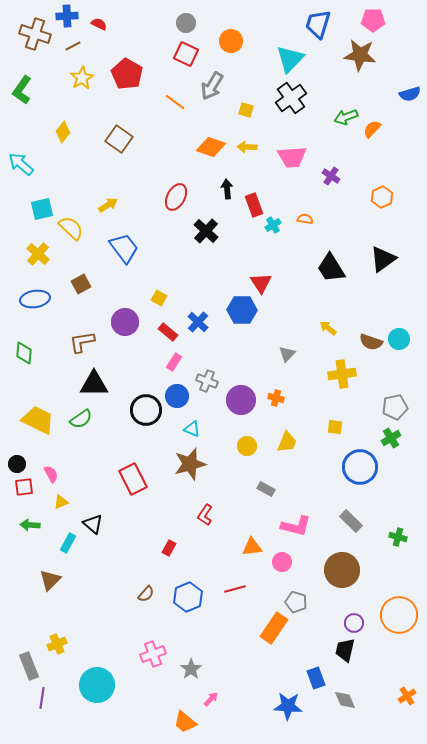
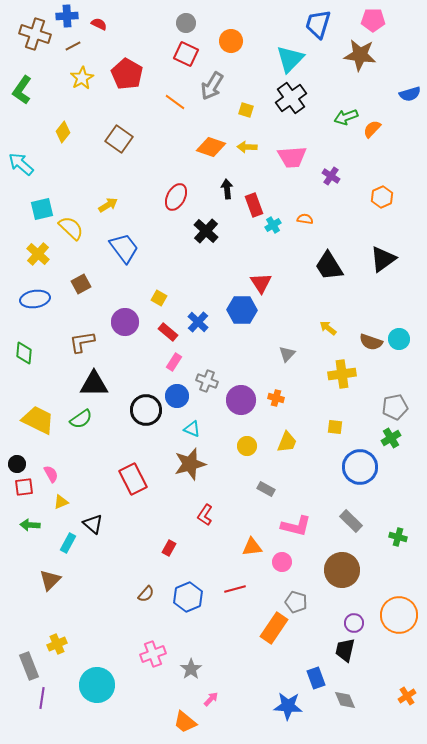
black trapezoid at (331, 268): moved 2 px left, 2 px up
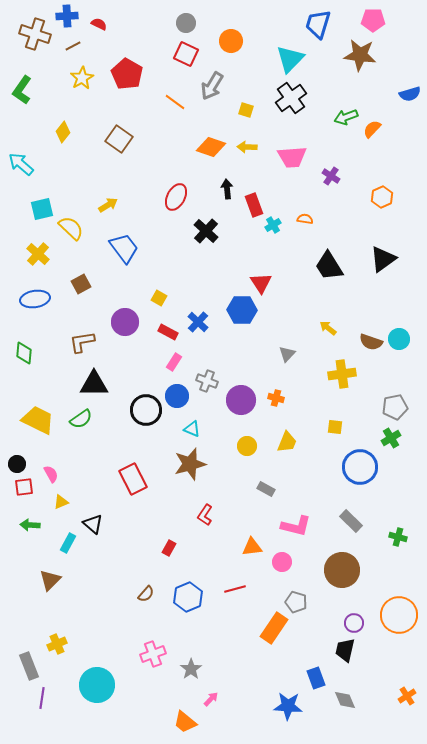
red rectangle at (168, 332): rotated 12 degrees counterclockwise
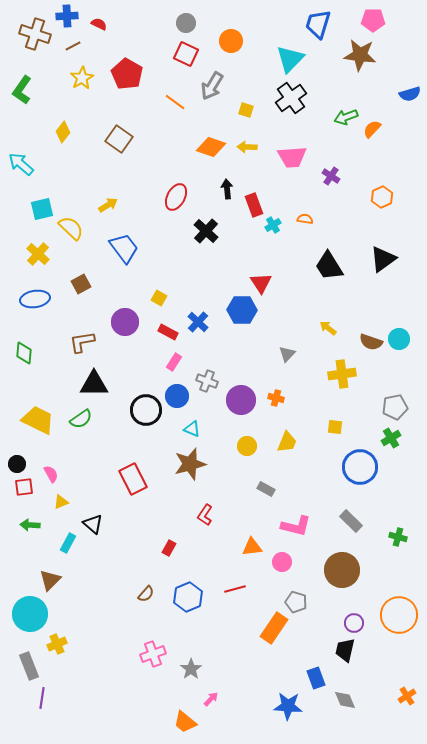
cyan circle at (97, 685): moved 67 px left, 71 px up
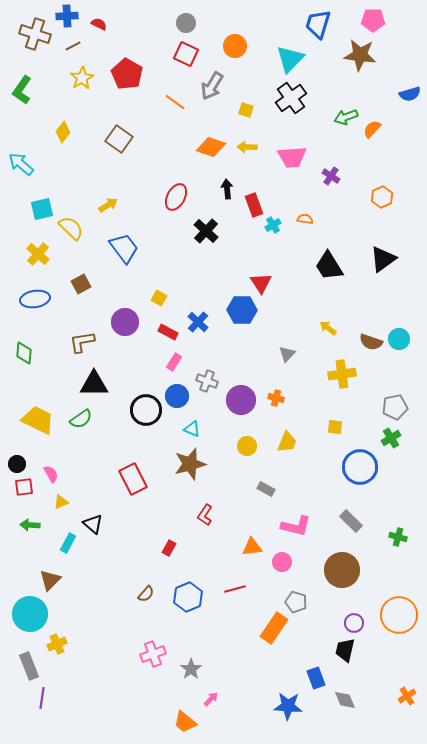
orange circle at (231, 41): moved 4 px right, 5 px down
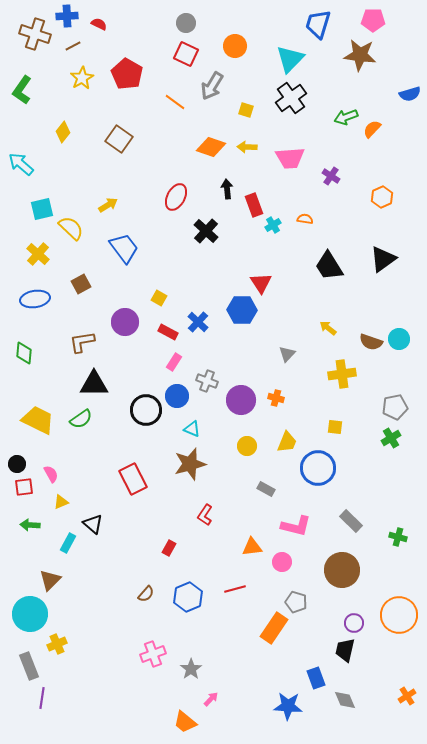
pink trapezoid at (292, 157): moved 2 px left, 1 px down
blue circle at (360, 467): moved 42 px left, 1 px down
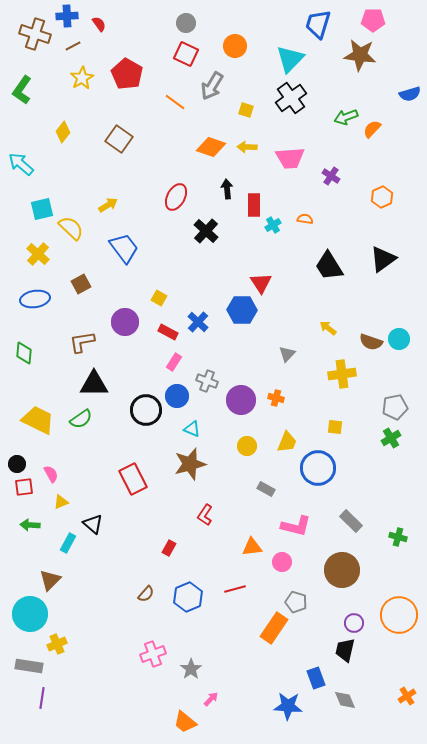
red semicircle at (99, 24): rotated 28 degrees clockwise
red rectangle at (254, 205): rotated 20 degrees clockwise
gray rectangle at (29, 666): rotated 60 degrees counterclockwise
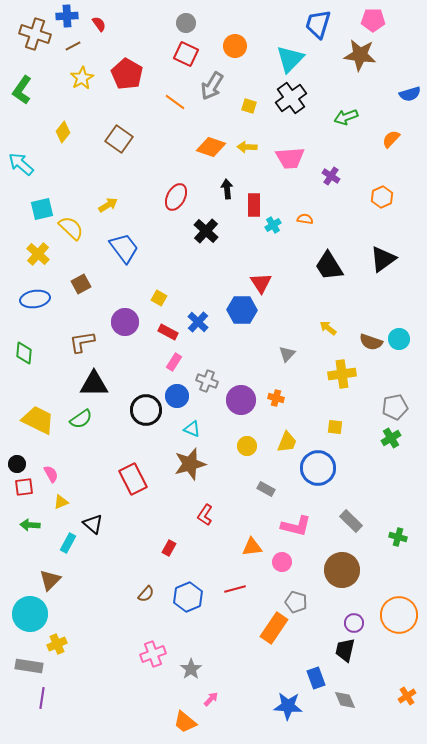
yellow square at (246, 110): moved 3 px right, 4 px up
orange semicircle at (372, 129): moved 19 px right, 10 px down
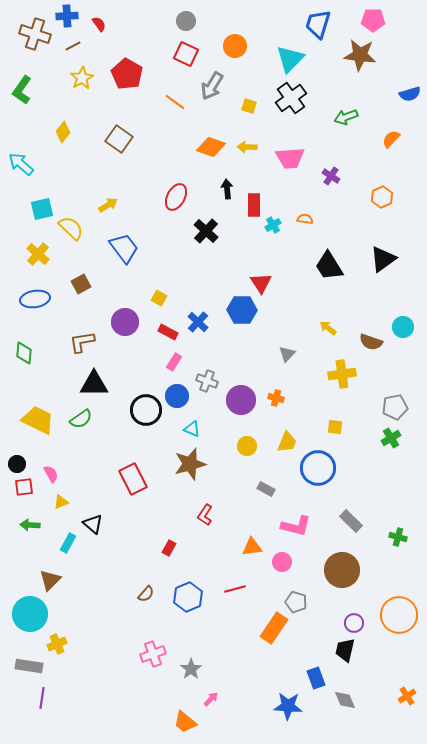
gray circle at (186, 23): moved 2 px up
cyan circle at (399, 339): moved 4 px right, 12 px up
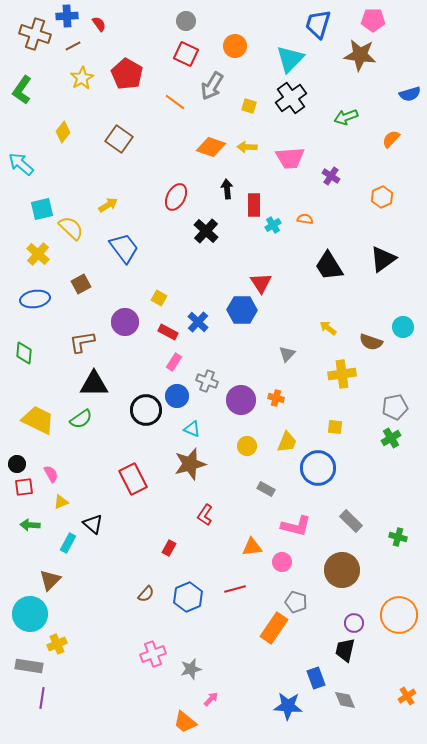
gray star at (191, 669): rotated 20 degrees clockwise
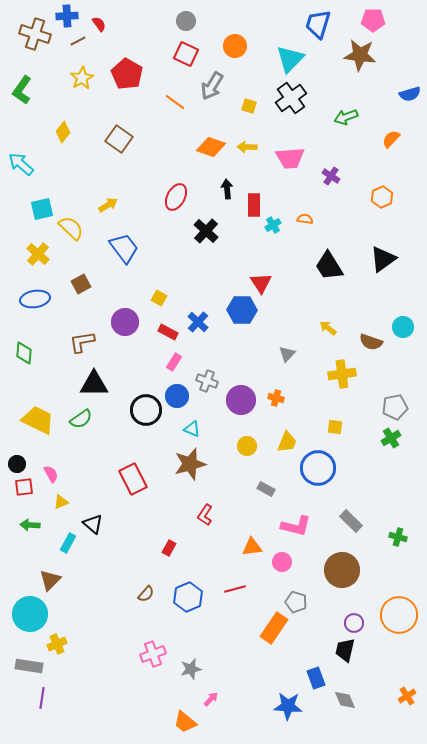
brown line at (73, 46): moved 5 px right, 5 px up
